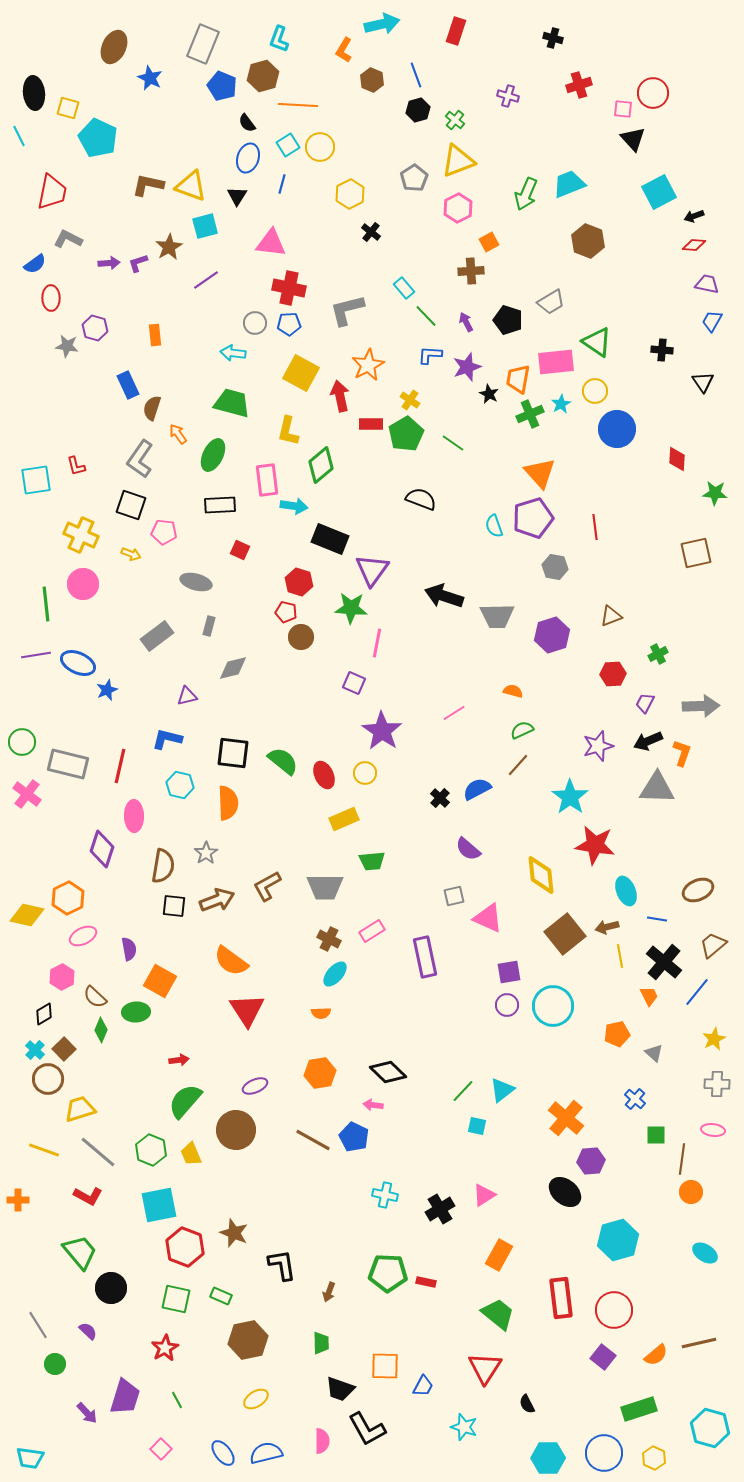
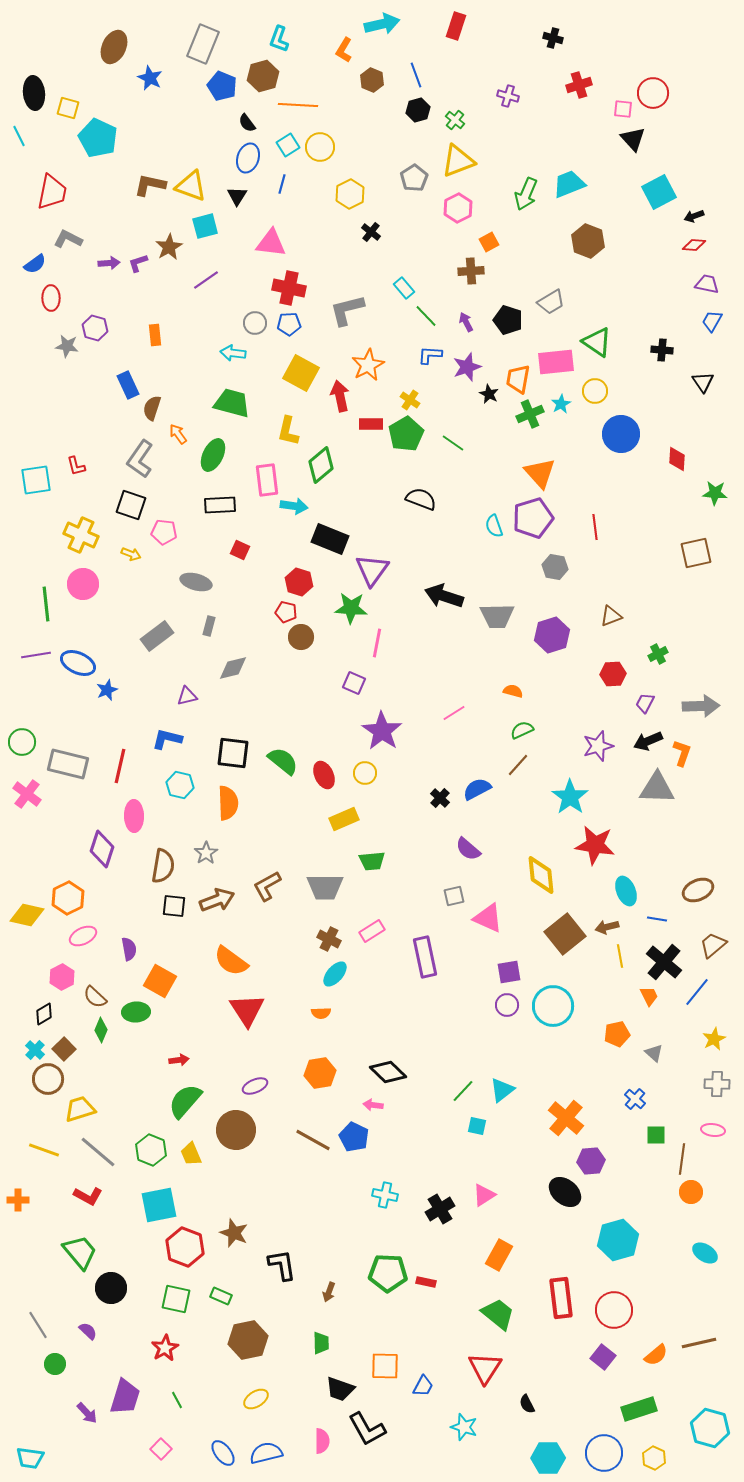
red rectangle at (456, 31): moved 5 px up
brown L-shape at (148, 185): moved 2 px right
blue circle at (617, 429): moved 4 px right, 5 px down
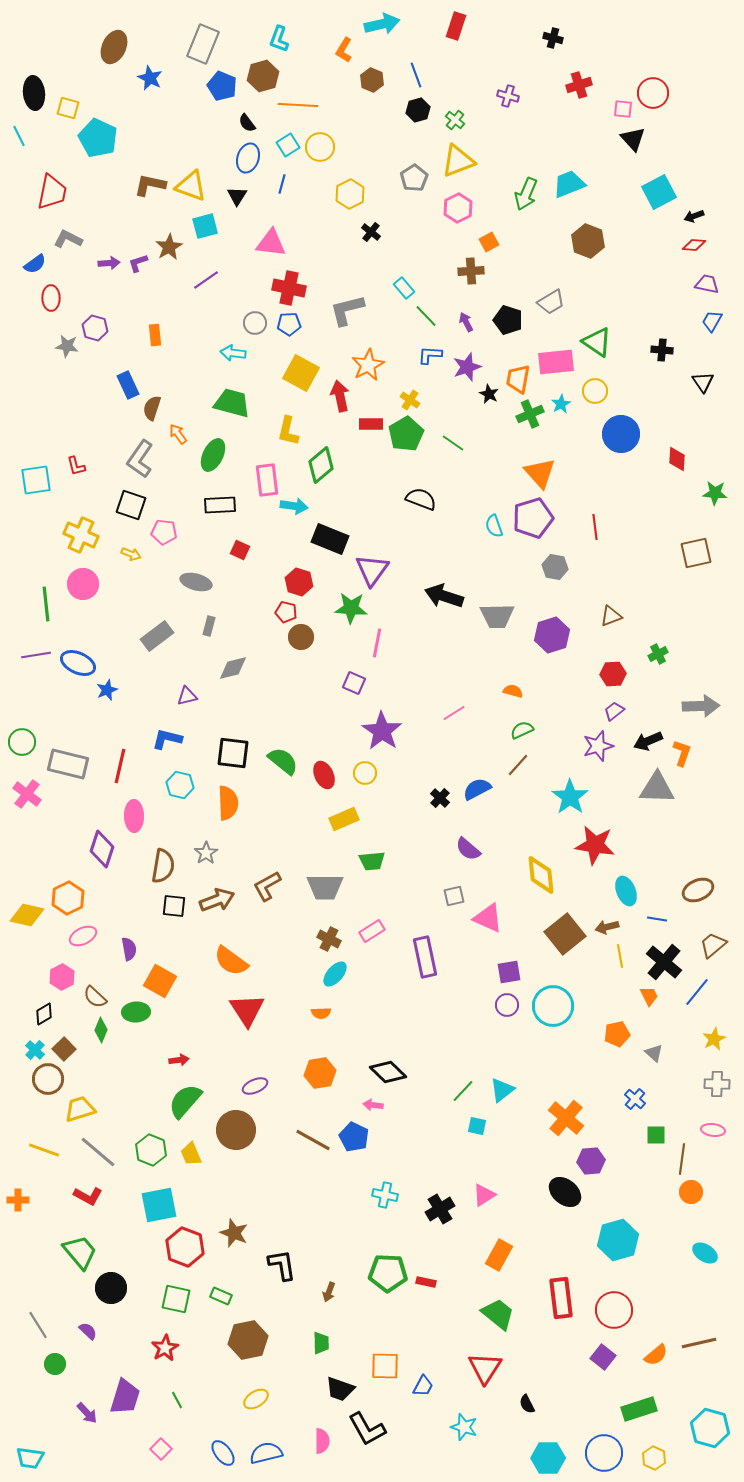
purple trapezoid at (645, 703): moved 31 px left, 8 px down; rotated 25 degrees clockwise
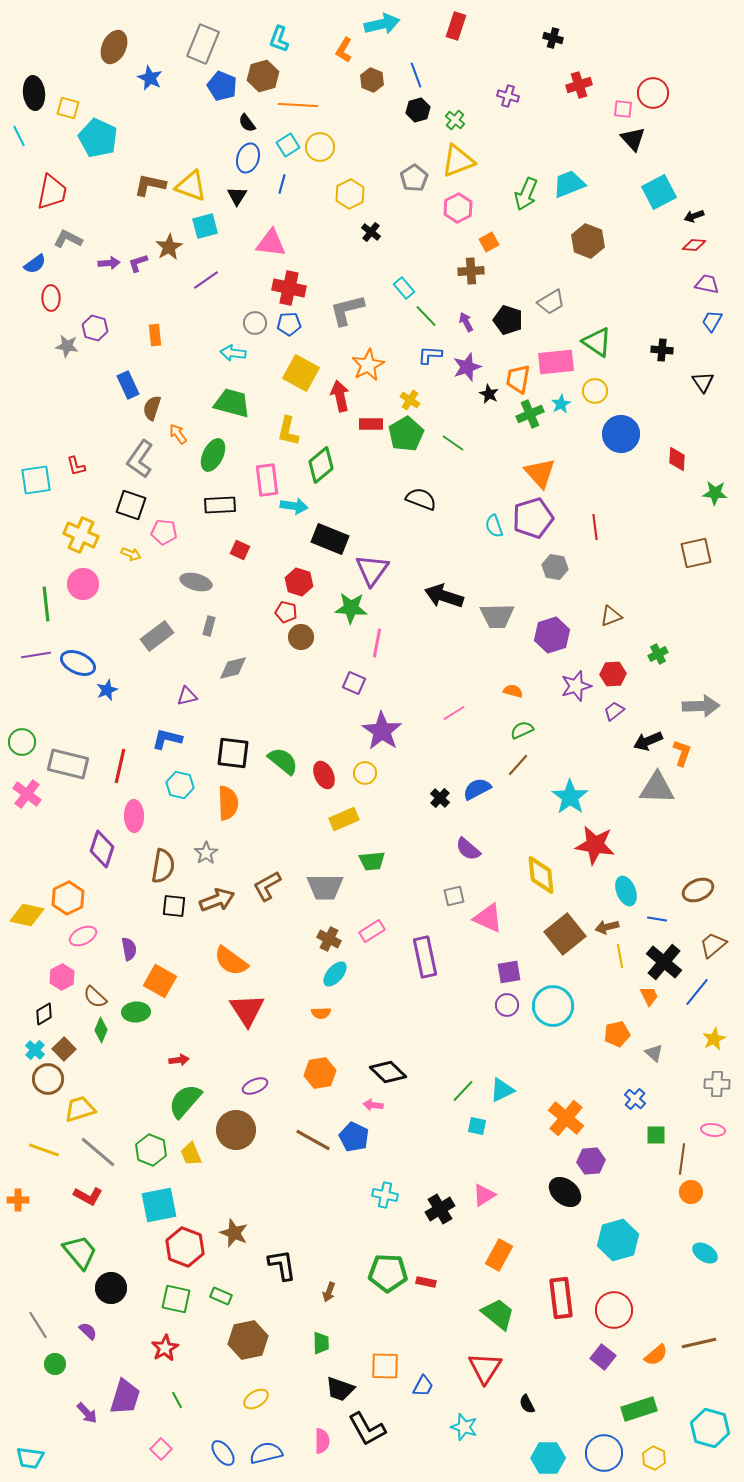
purple star at (598, 746): moved 22 px left, 60 px up
cyan triangle at (502, 1090): rotated 12 degrees clockwise
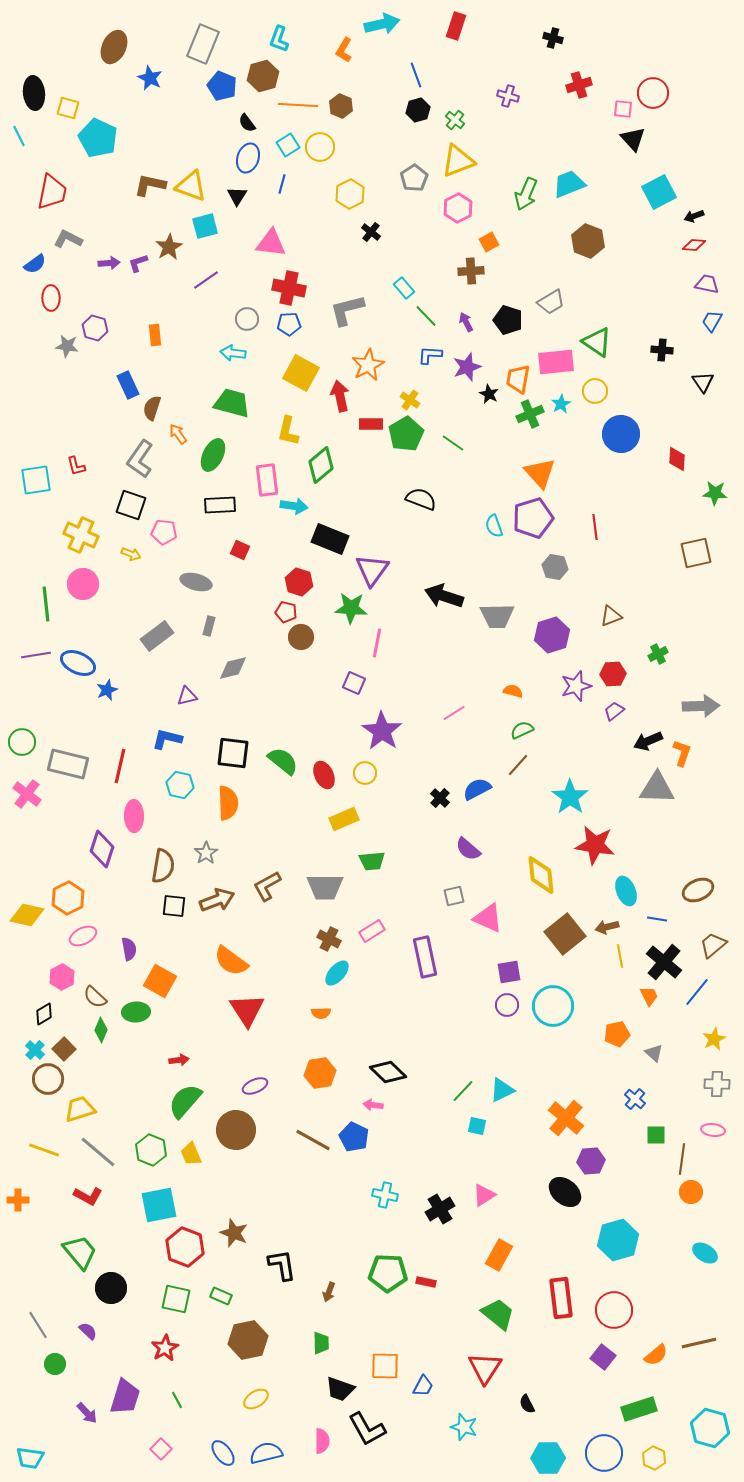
brown hexagon at (372, 80): moved 31 px left, 26 px down
gray circle at (255, 323): moved 8 px left, 4 px up
cyan ellipse at (335, 974): moved 2 px right, 1 px up
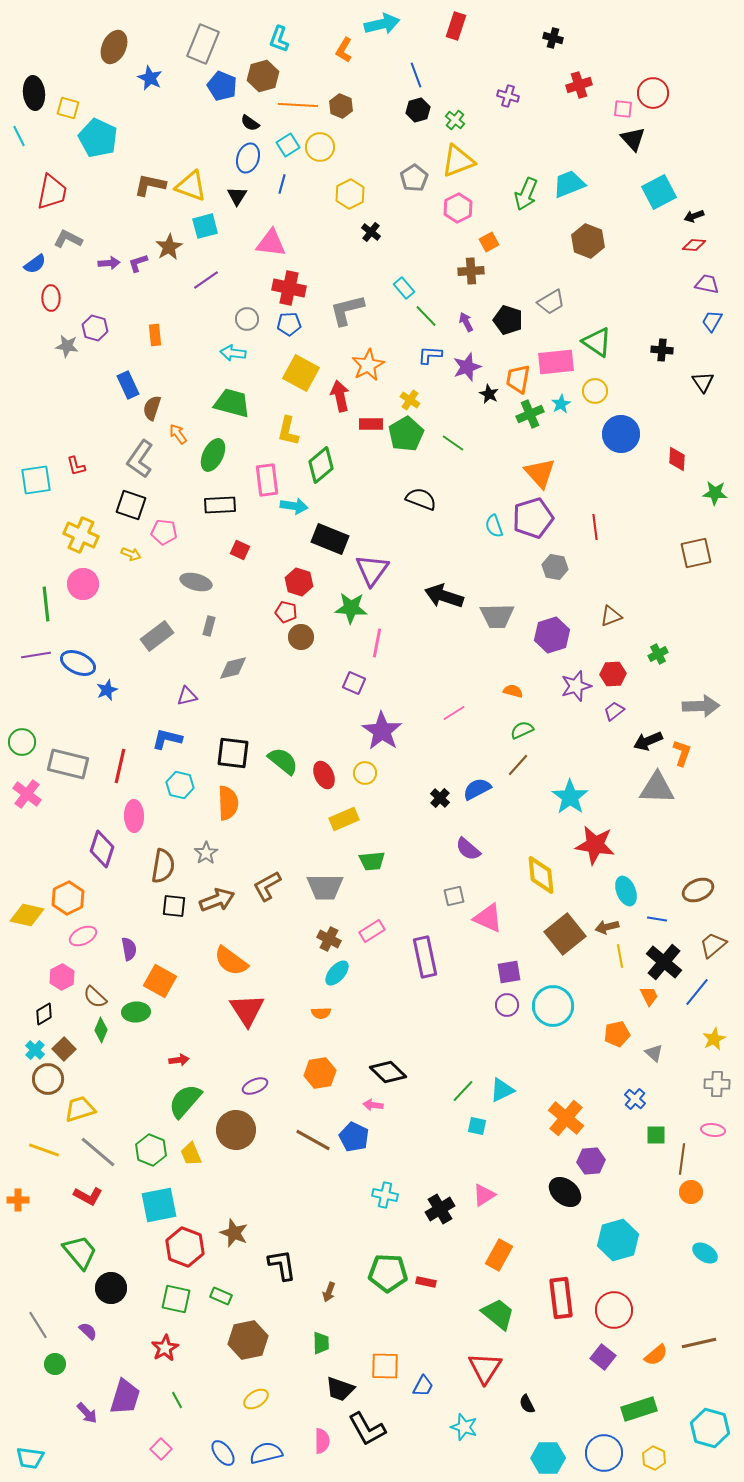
black semicircle at (247, 123): moved 3 px right; rotated 18 degrees counterclockwise
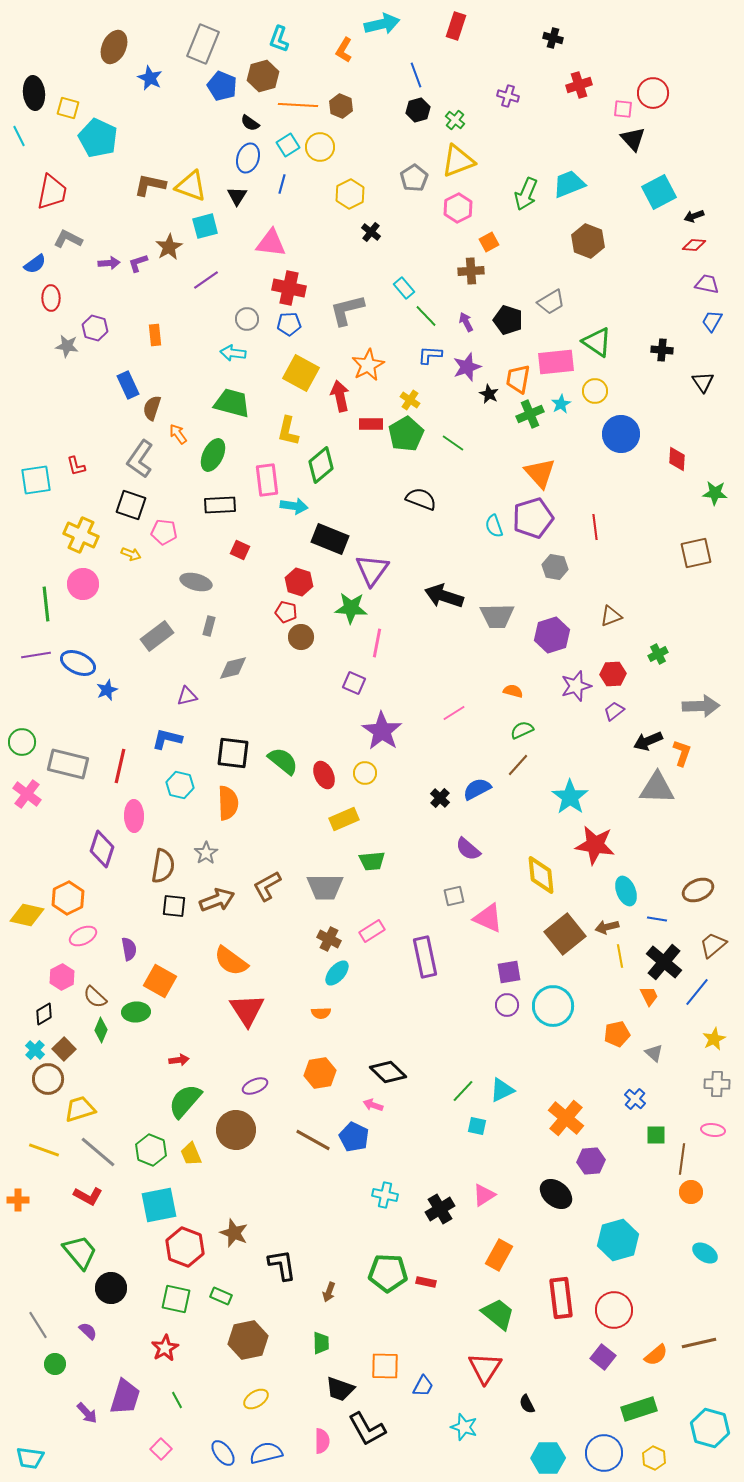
pink arrow at (373, 1105): rotated 12 degrees clockwise
black ellipse at (565, 1192): moved 9 px left, 2 px down
